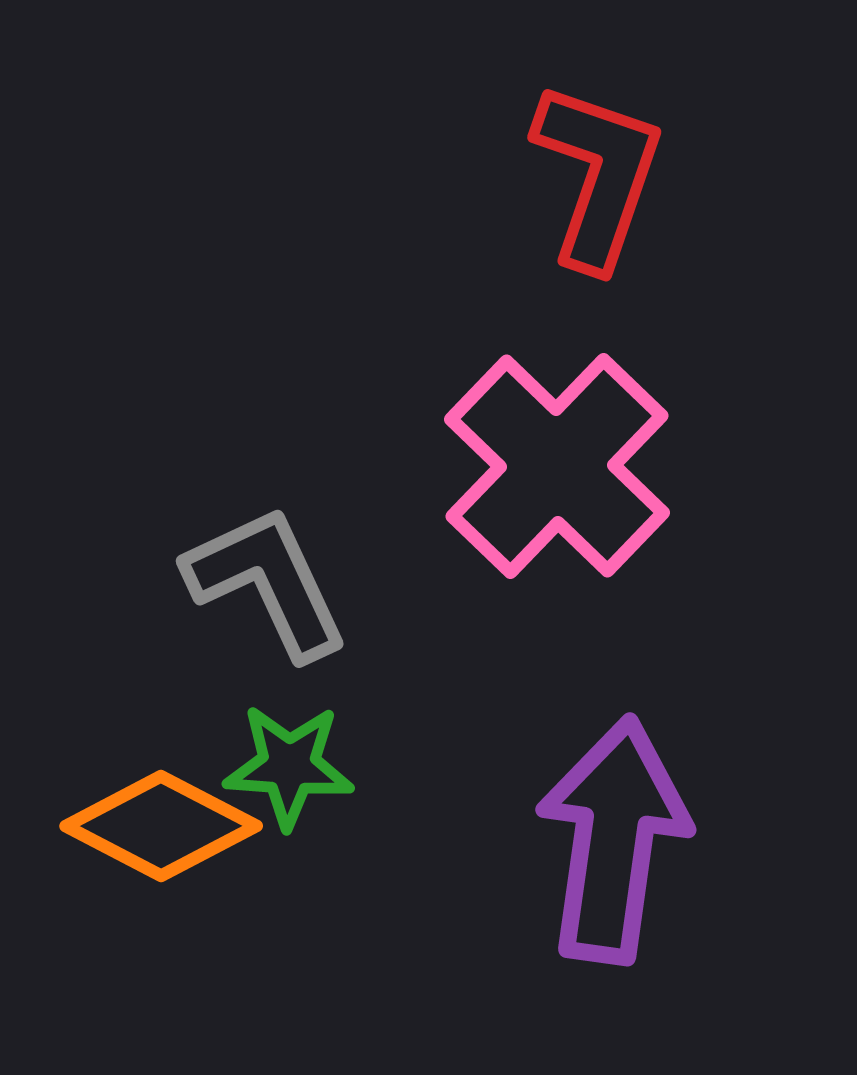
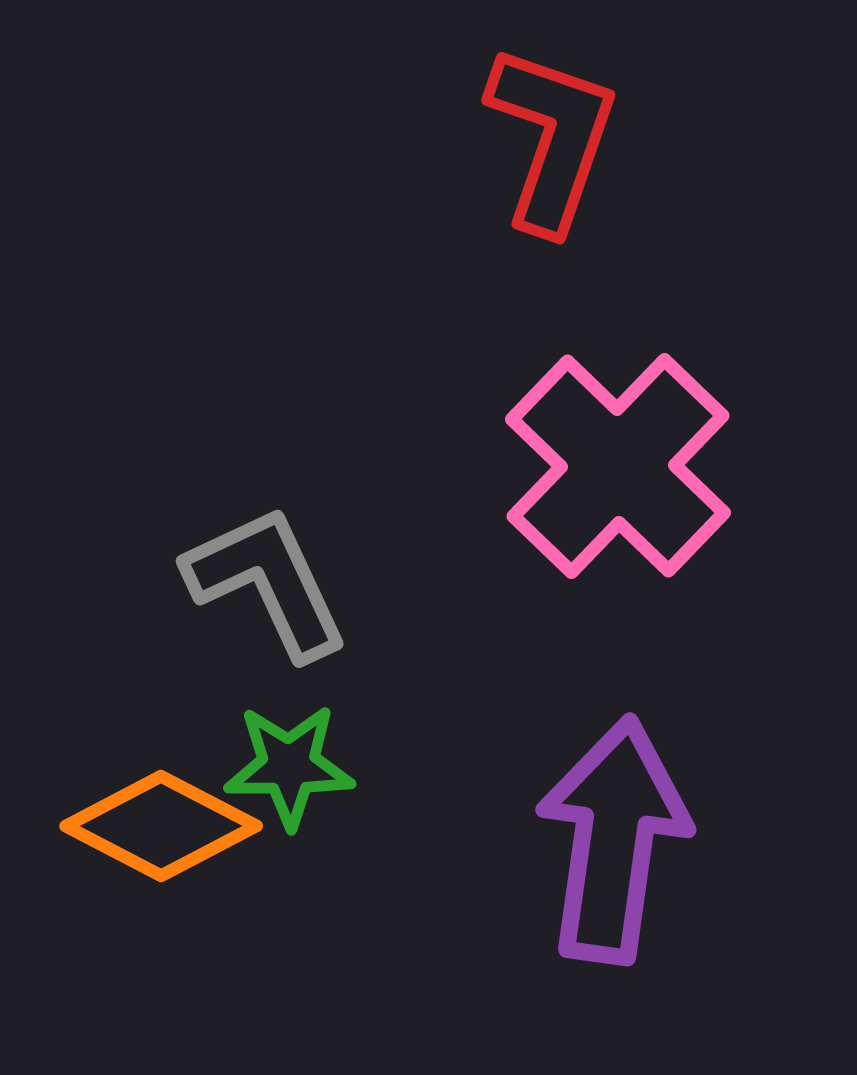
red L-shape: moved 46 px left, 37 px up
pink cross: moved 61 px right
green star: rotated 4 degrees counterclockwise
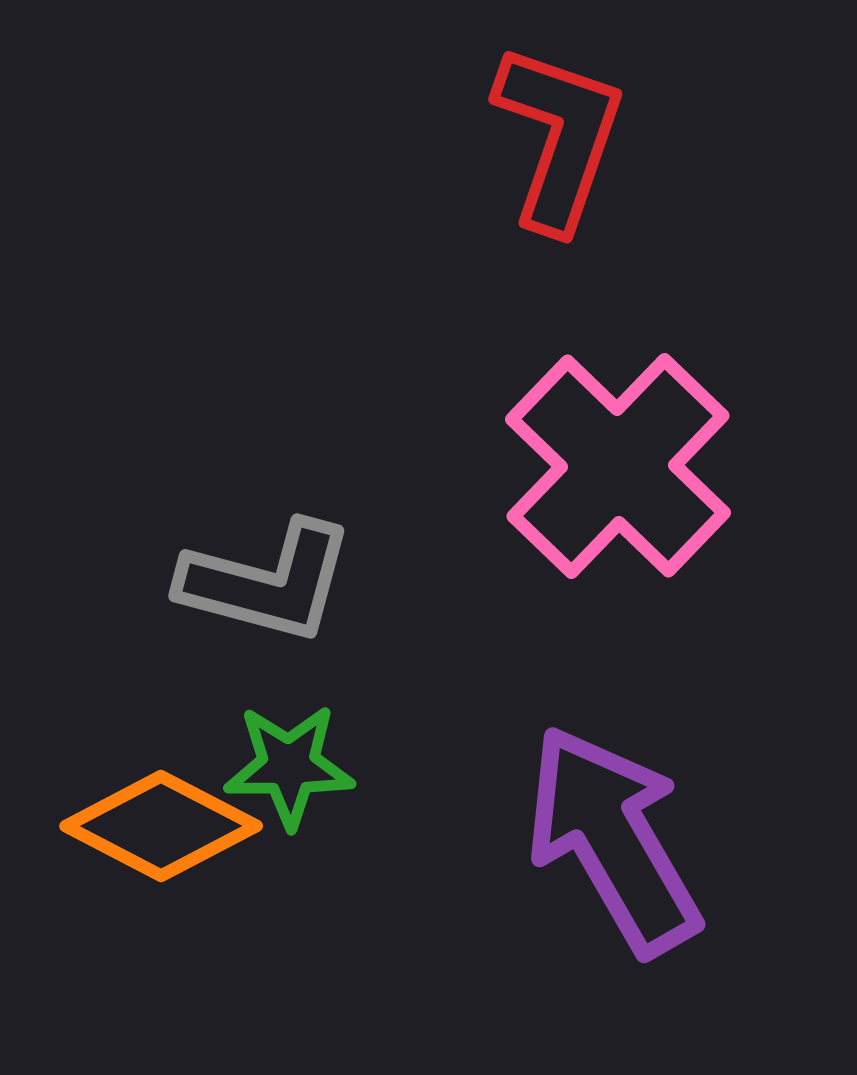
red L-shape: moved 7 px right, 1 px up
gray L-shape: rotated 130 degrees clockwise
purple arrow: rotated 38 degrees counterclockwise
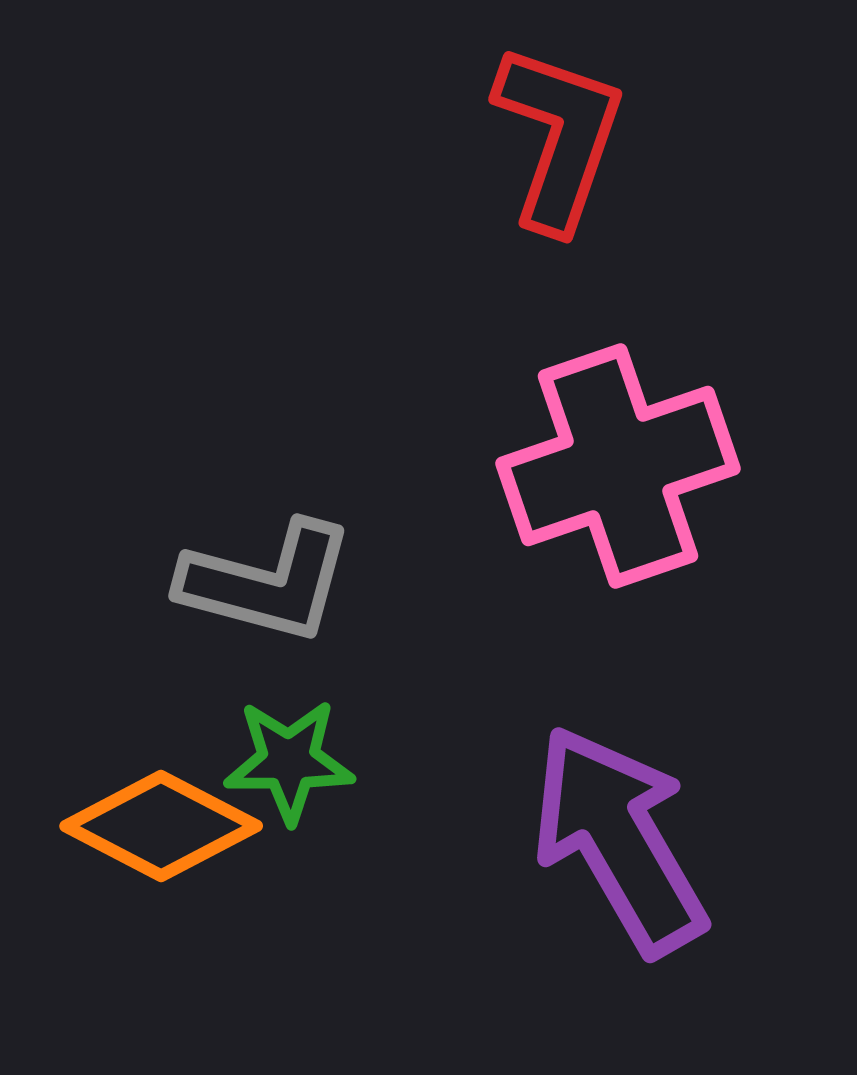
pink cross: rotated 27 degrees clockwise
green star: moved 5 px up
purple arrow: moved 6 px right
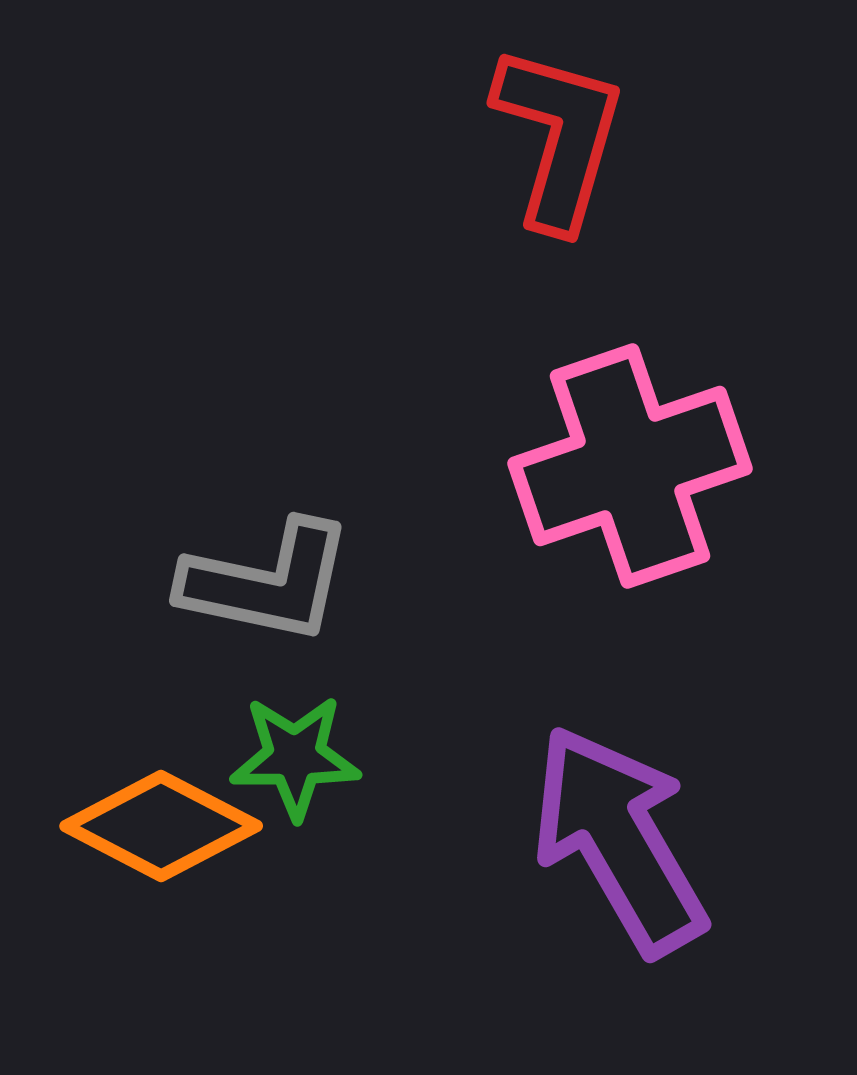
red L-shape: rotated 3 degrees counterclockwise
pink cross: moved 12 px right
gray L-shape: rotated 3 degrees counterclockwise
green star: moved 6 px right, 4 px up
